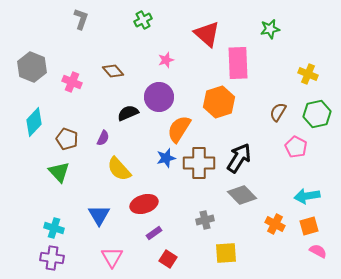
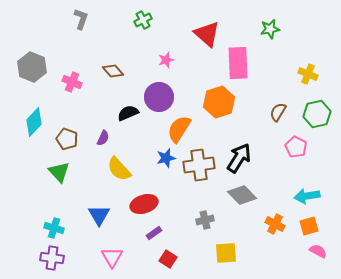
brown cross: moved 2 px down; rotated 8 degrees counterclockwise
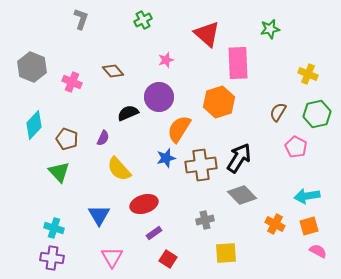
cyan diamond: moved 3 px down
brown cross: moved 2 px right
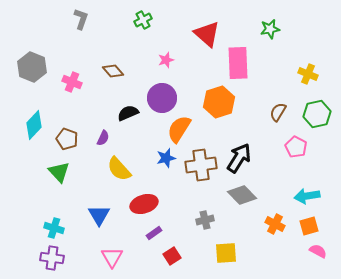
purple circle: moved 3 px right, 1 px down
red square: moved 4 px right, 3 px up; rotated 24 degrees clockwise
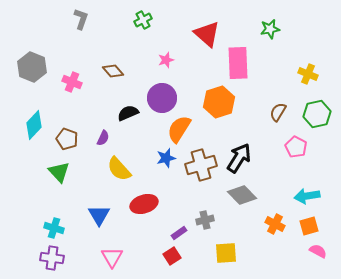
brown cross: rotated 8 degrees counterclockwise
purple rectangle: moved 25 px right
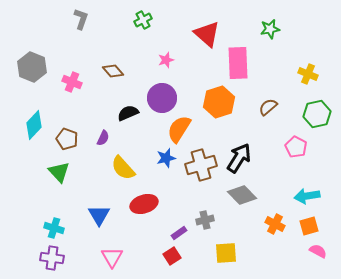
brown semicircle: moved 10 px left, 5 px up; rotated 18 degrees clockwise
yellow semicircle: moved 4 px right, 1 px up
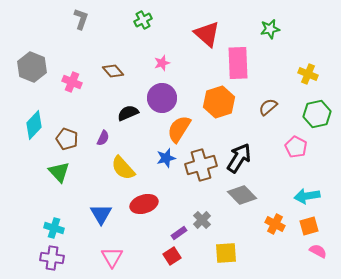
pink star: moved 4 px left, 3 px down
blue triangle: moved 2 px right, 1 px up
gray cross: moved 3 px left; rotated 30 degrees counterclockwise
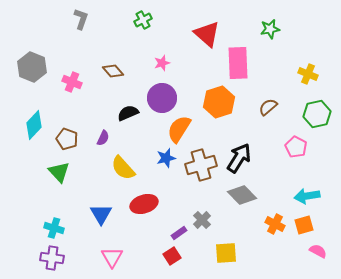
orange square: moved 5 px left, 1 px up
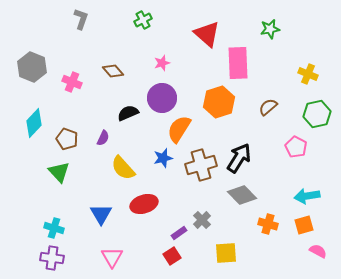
cyan diamond: moved 2 px up
blue star: moved 3 px left
orange cross: moved 7 px left; rotated 12 degrees counterclockwise
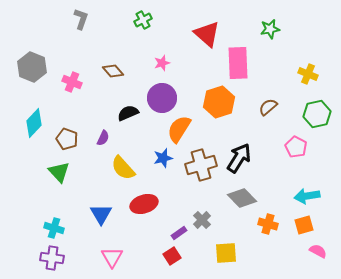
gray diamond: moved 3 px down
